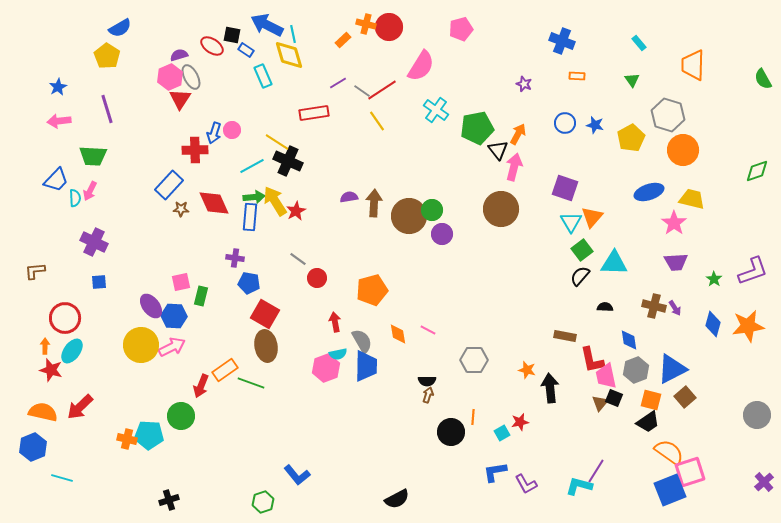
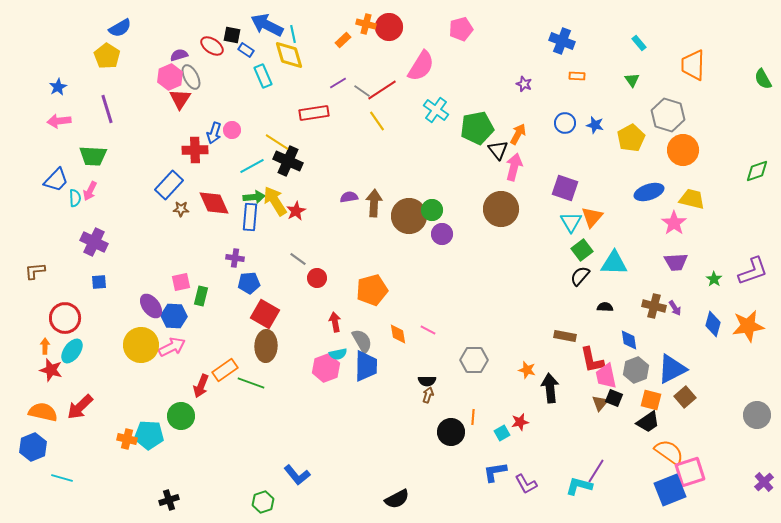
blue pentagon at (249, 283): rotated 15 degrees counterclockwise
brown ellipse at (266, 346): rotated 12 degrees clockwise
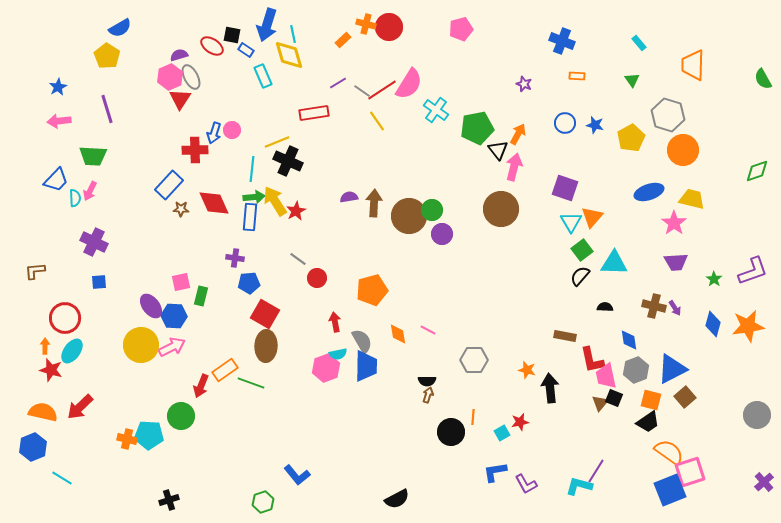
blue arrow at (267, 25): rotated 100 degrees counterclockwise
pink semicircle at (421, 66): moved 12 px left, 18 px down
yellow line at (277, 142): rotated 55 degrees counterclockwise
cyan line at (252, 166): moved 3 px down; rotated 55 degrees counterclockwise
cyan line at (62, 478): rotated 15 degrees clockwise
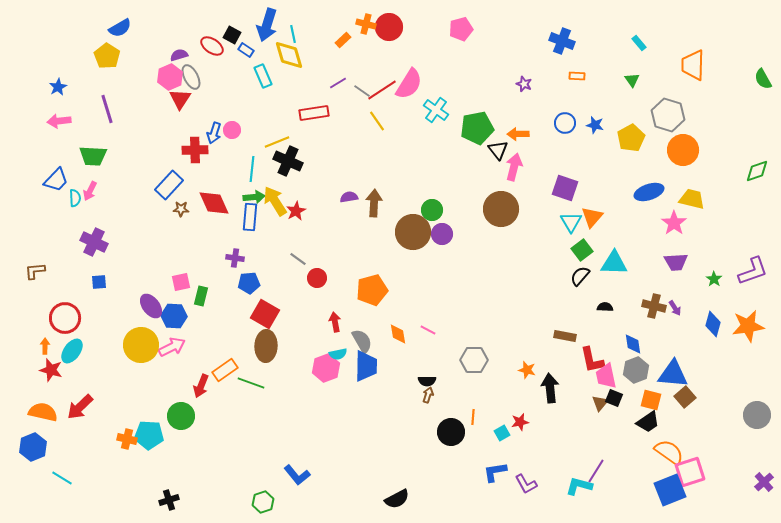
black square at (232, 35): rotated 18 degrees clockwise
orange arrow at (518, 134): rotated 120 degrees counterclockwise
brown circle at (409, 216): moved 4 px right, 16 px down
blue diamond at (629, 340): moved 4 px right, 4 px down
blue triangle at (672, 369): moved 1 px right, 5 px down; rotated 32 degrees clockwise
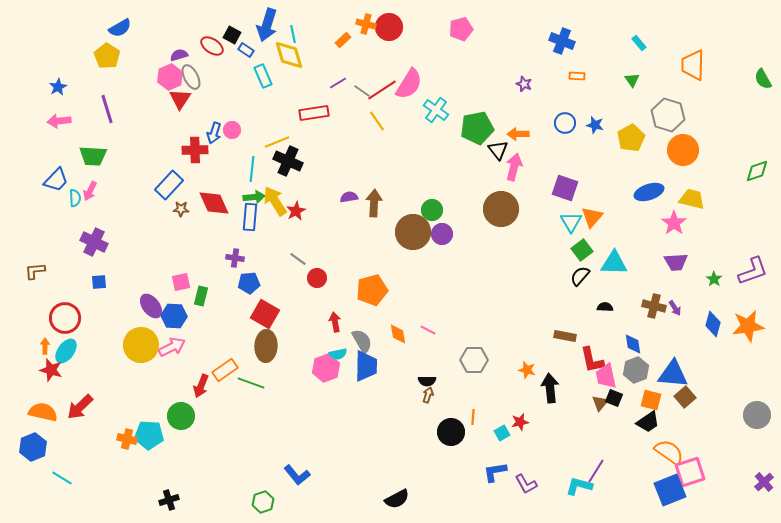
cyan ellipse at (72, 351): moved 6 px left
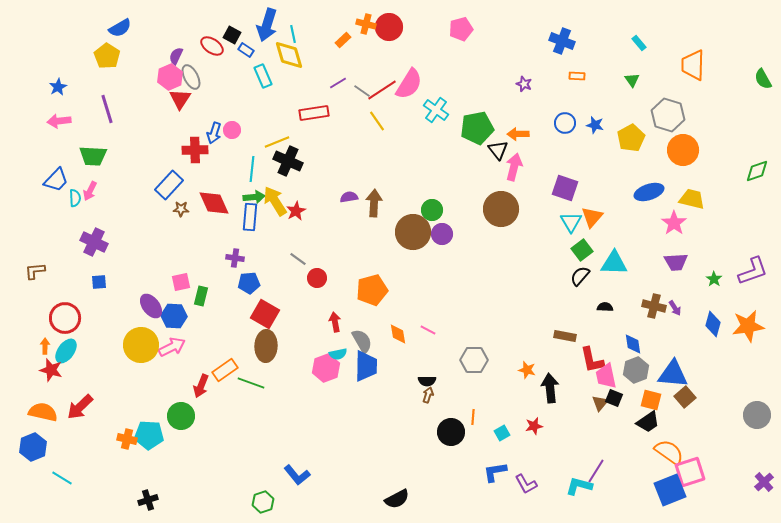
purple semicircle at (179, 55): moved 3 px left, 1 px down; rotated 48 degrees counterclockwise
red star at (520, 422): moved 14 px right, 4 px down
black cross at (169, 500): moved 21 px left
